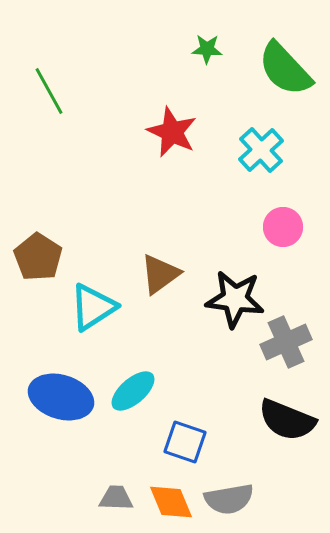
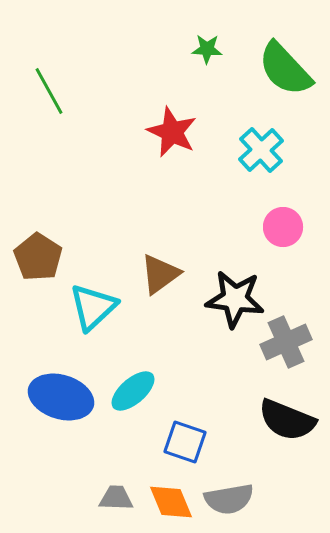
cyan triangle: rotated 10 degrees counterclockwise
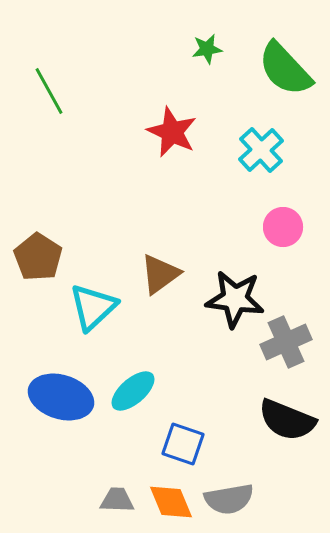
green star: rotated 12 degrees counterclockwise
blue square: moved 2 px left, 2 px down
gray trapezoid: moved 1 px right, 2 px down
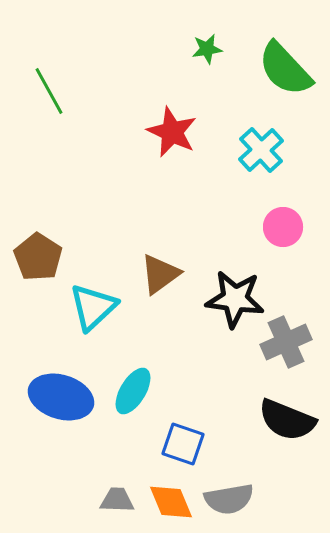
cyan ellipse: rotated 18 degrees counterclockwise
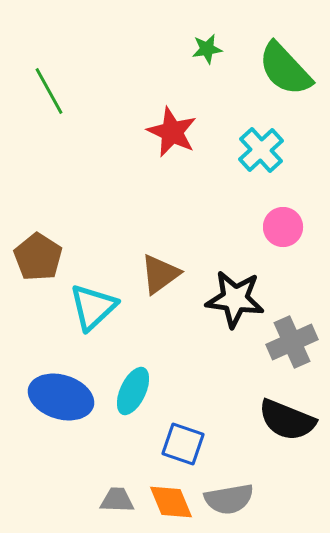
gray cross: moved 6 px right
cyan ellipse: rotated 6 degrees counterclockwise
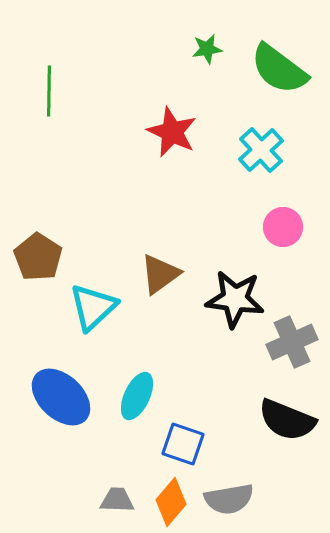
green semicircle: moved 6 px left; rotated 10 degrees counterclockwise
green line: rotated 30 degrees clockwise
cyan ellipse: moved 4 px right, 5 px down
blue ellipse: rotated 26 degrees clockwise
orange diamond: rotated 63 degrees clockwise
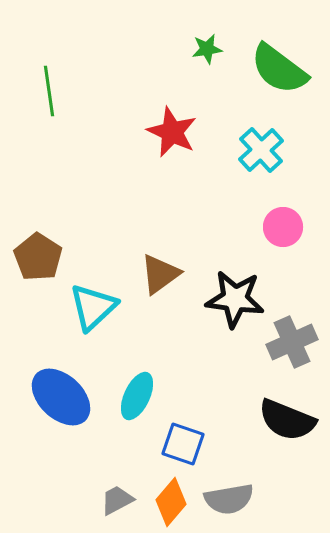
green line: rotated 9 degrees counterclockwise
gray trapezoid: rotated 30 degrees counterclockwise
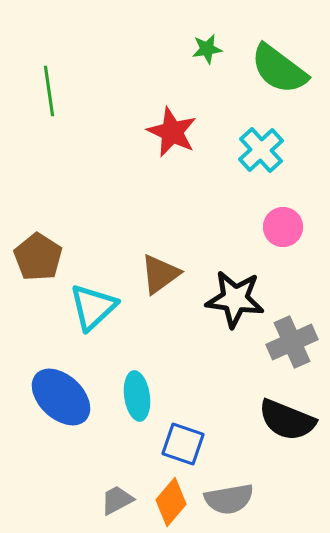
cyan ellipse: rotated 33 degrees counterclockwise
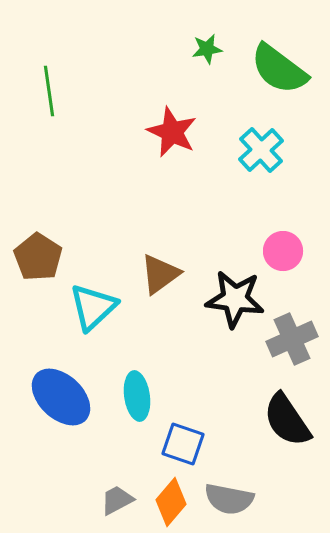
pink circle: moved 24 px down
gray cross: moved 3 px up
black semicircle: rotated 34 degrees clockwise
gray semicircle: rotated 21 degrees clockwise
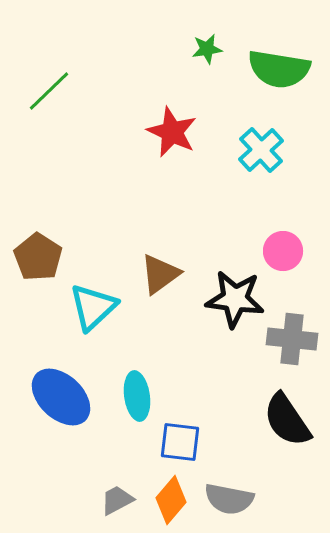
green semicircle: rotated 28 degrees counterclockwise
green line: rotated 54 degrees clockwise
gray cross: rotated 30 degrees clockwise
blue square: moved 3 px left, 2 px up; rotated 12 degrees counterclockwise
orange diamond: moved 2 px up
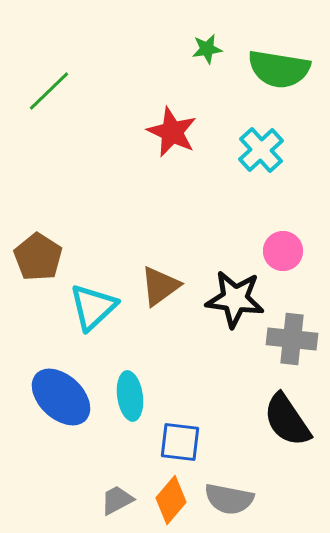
brown triangle: moved 12 px down
cyan ellipse: moved 7 px left
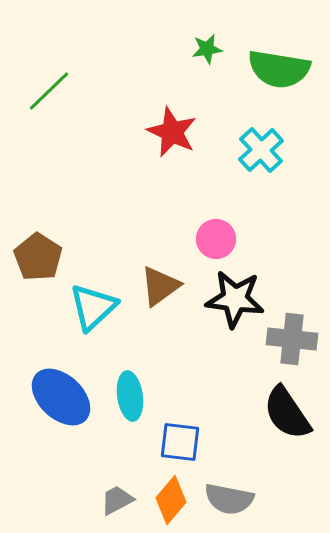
pink circle: moved 67 px left, 12 px up
black semicircle: moved 7 px up
